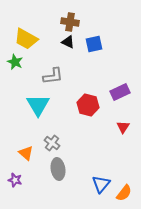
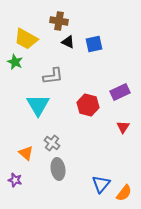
brown cross: moved 11 px left, 1 px up
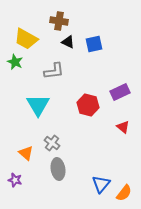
gray L-shape: moved 1 px right, 5 px up
red triangle: rotated 24 degrees counterclockwise
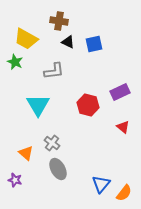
gray ellipse: rotated 20 degrees counterclockwise
